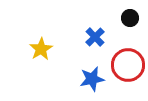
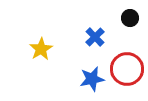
red circle: moved 1 px left, 4 px down
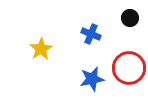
blue cross: moved 4 px left, 3 px up; rotated 24 degrees counterclockwise
red circle: moved 2 px right, 1 px up
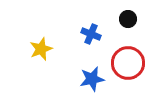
black circle: moved 2 px left, 1 px down
yellow star: rotated 10 degrees clockwise
red circle: moved 1 px left, 5 px up
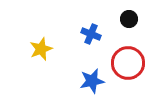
black circle: moved 1 px right
blue star: moved 2 px down
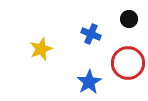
blue star: moved 3 px left, 1 px down; rotated 20 degrees counterclockwise
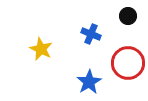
black circle: moved 1 px left, 3 px up
yellow star: rotated 25 degrees counterclockwise
